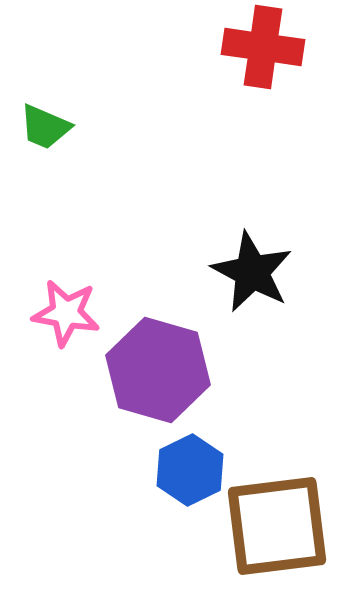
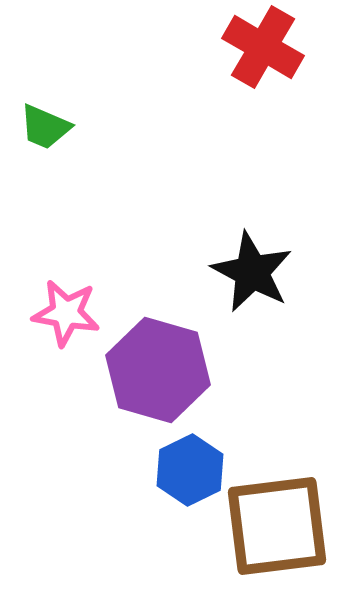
red cross: rotated 22 degrees clockwise
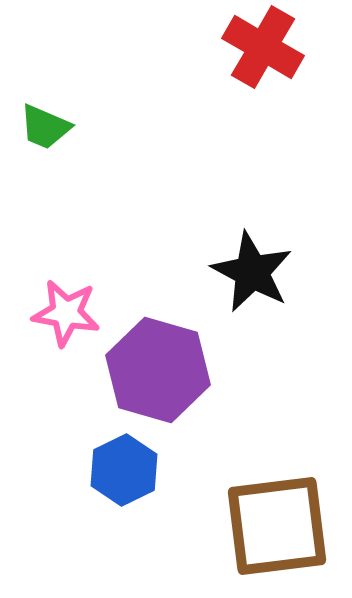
blue hexagon: moved 66 px left
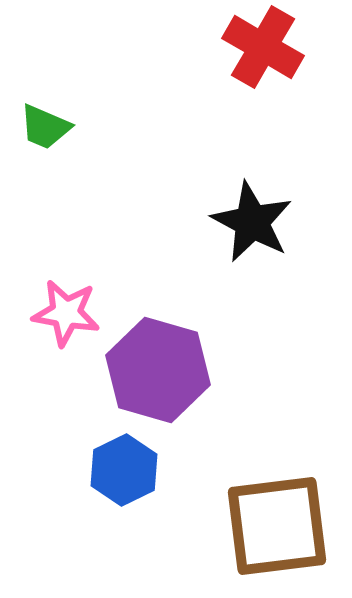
black star: moved 50 px up
